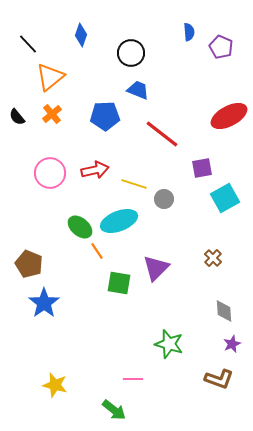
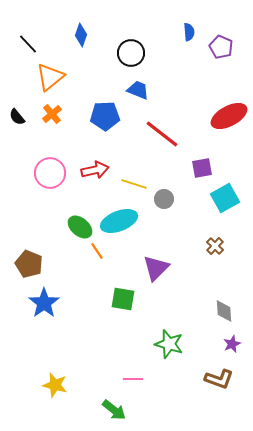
brown cross: moved 2 px right, 12 px up
green square: moved 4 px right, 16 px down
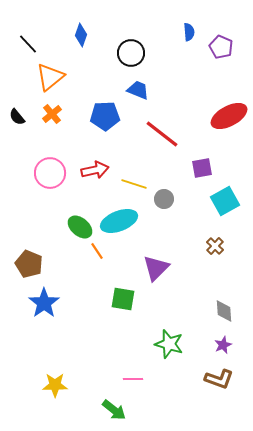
cyan square: moved 3 px down
purple star: moved 9 px left, 1 px down
yellow star: rotated 15 degrees counterclockwise
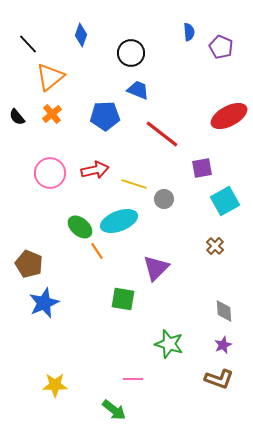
blue star: rotated 12 degrees clockwise
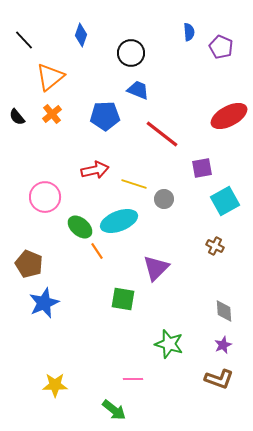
black line: moved 4 px left, 4 px up
pink circle: moved 5 px left, 24 px down
brown cross: rotated 18 degrees counterclockwise
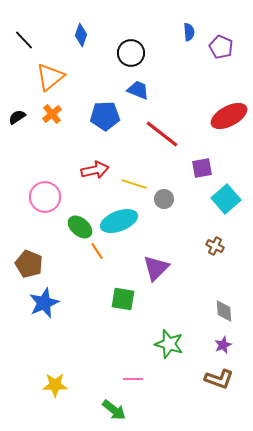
black semicircle: rotated 96 degrees clockwise
cyan square: moved 1 px right, 2 px up; rotated 12 degrees counterclockwise
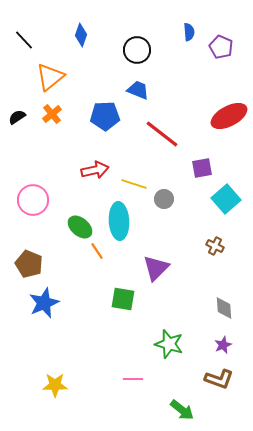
black circle: moved 6 px right, 3 px up
pink circle: moved 12 px left, 3 px down
cyan ellipse: rotated 72 degrees counterclockwise
gray diamond: moved 3 px up
green arrow: moved 68 px right
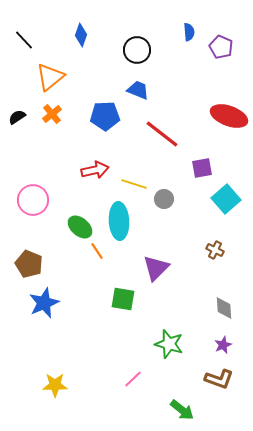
red ellipse: rotated 48 degrees clockwise
brown cross: moved 4 px down
pink line: rotated 42 degrees counterclockwise
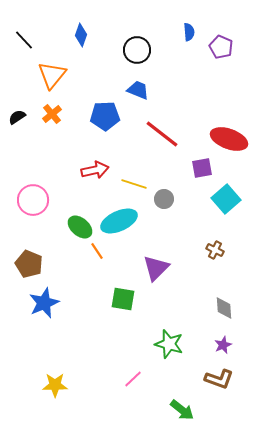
orange triangle: moved 2 px right, 2 px up; rotated 12 degrees counterclockwise
red ellipse: moved 23 px down
cyan ellipse: rotated 69 degrees clockwise
